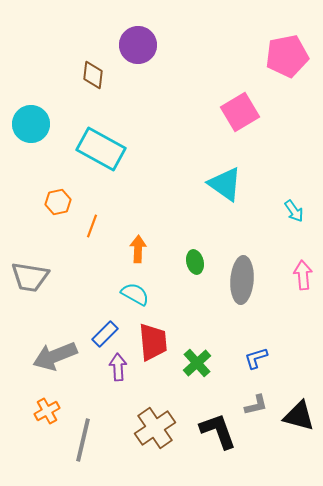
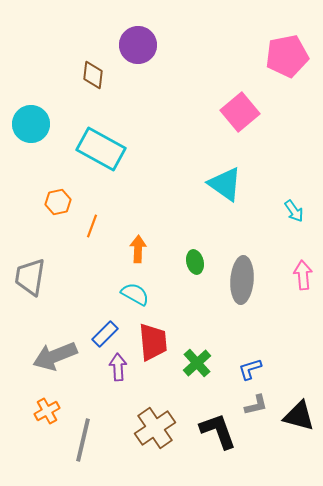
pink square: rotated 9 degrees counterclockwise
gray trapezoid: rotated 90 degrees clockwise
blue L-shape: moved 6 px left, 11 px down
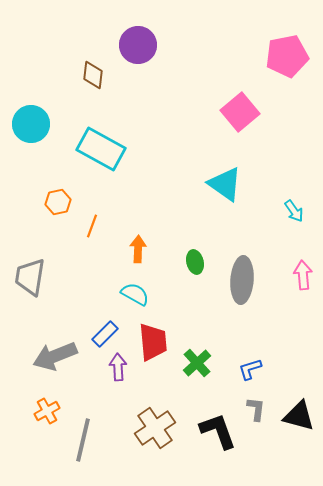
gray L-shape: moved 4 px down; rotated 70 degrees counterclockwise
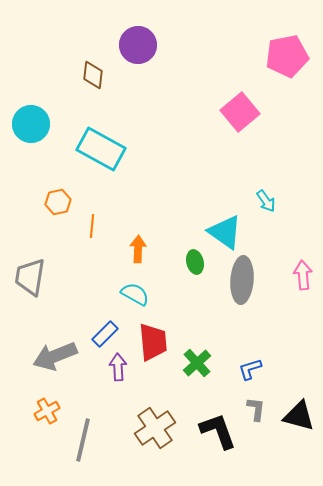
cyan triangle: moved 48 px down
cyan arrow: moved 28 px left, 10 px up
orange line: rotated 15 degrees counterclockwise
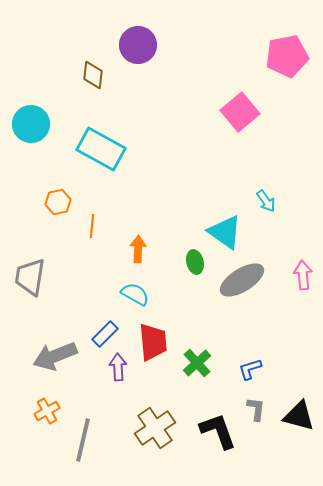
gray ellipse: rotated 54 degrees clockwise
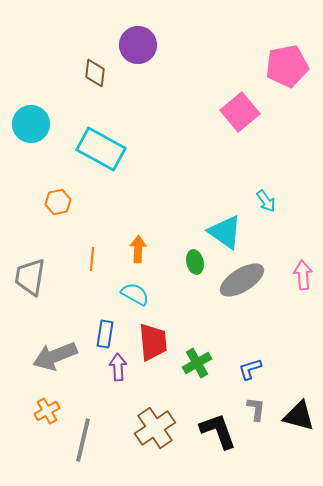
pink pentagon: moved 10 px down
brown diamond: moved 2 px right, 2 px up
orange line: moved 33 px down
blue rectangle: rotated 36 degrees counterclockwise
green cross: rotated 12 degrees clockwise
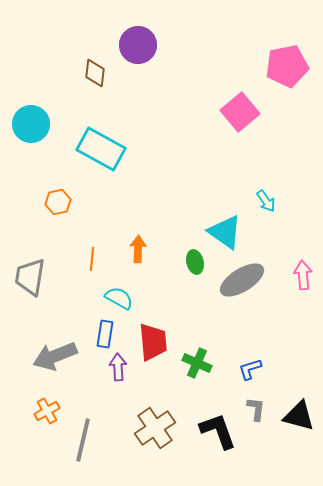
cyan semicircle: moved 16 px left, 4 px down
green cross: rotated 36 degrees counterclockwise
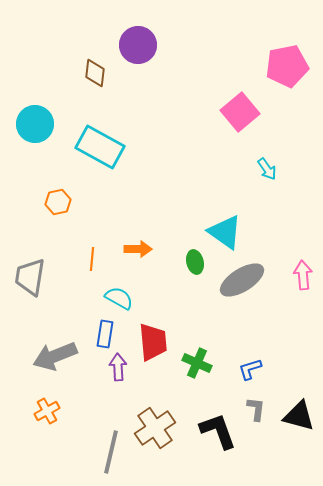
cyan circle: moved 4 px right
cyan rectangle: moved 1 px left, 2 px up
cyan arrow: moved 1 px right, 32 px up
orange arrow: rotated 88 degrees clockwise
gray line: moved 28 px right, 12 px down
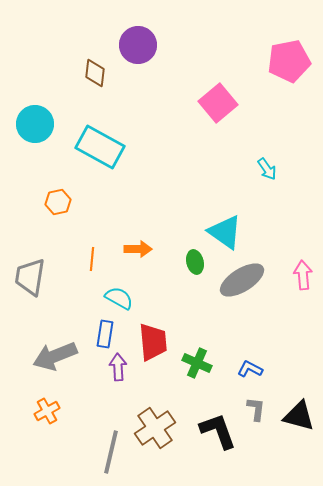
pink pentagon: moved 2 px right, 5 px up
pink square: moved 22 px left, 9 px up
blue L-shape: rotated 45 degrees clockwise
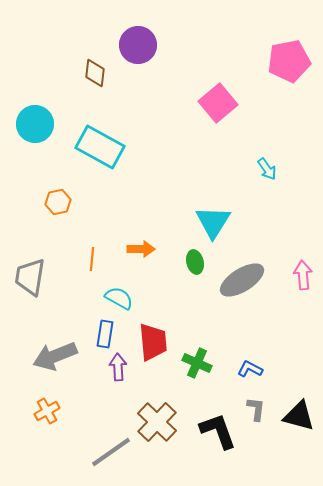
cyan triangle: moved 12 px left, 10 px up; rotated 27 degrees clockwise
orange arrow: moved 3 px right
brown cross: moved 2 px right, 6 px up; rotated 12 degrees counterclockwise
gray line: rotated 42 degrees clockwise
